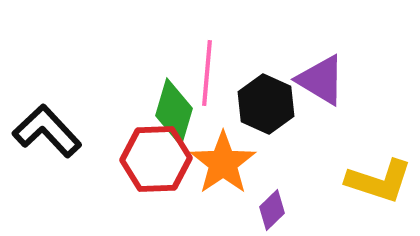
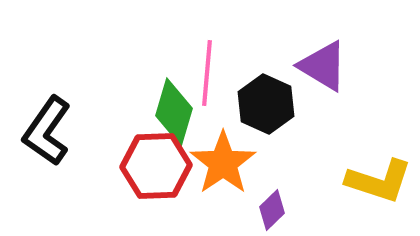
purple triangle: moved 2 px right, 14 px up
black L-shape: rotated 102 degrees counterclockwise
red hexagon: moved 7 px down
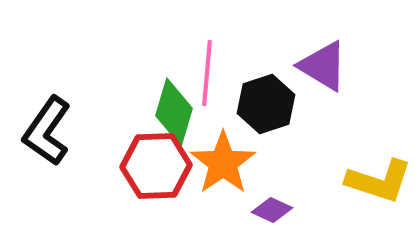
black hexagon: rotated 18 degrees clockwise
purple diamond: rotated 69 degrees clockwise
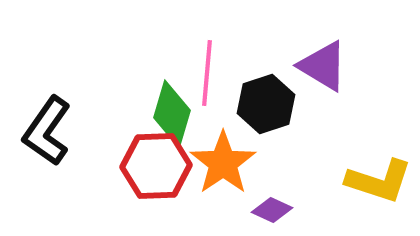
green diamond: moved 2 px left, 2 px down
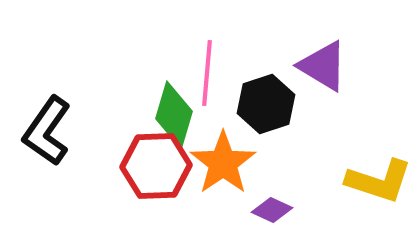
green diamond: moved 2 px right, 1 px down
